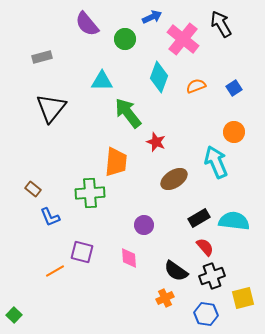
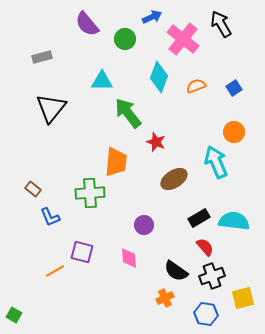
green square: rotated 14 degrees counterclockwise
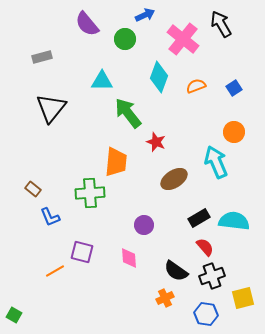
blue arrow: moved 7 px left, 2 px up
